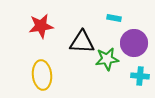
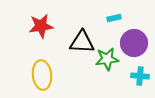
cyan rectangle: rotated 24 degrees counterclockwise
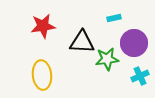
red star: moved 2 px right
cyan cross: rotated 30 degrees counterclockwise
